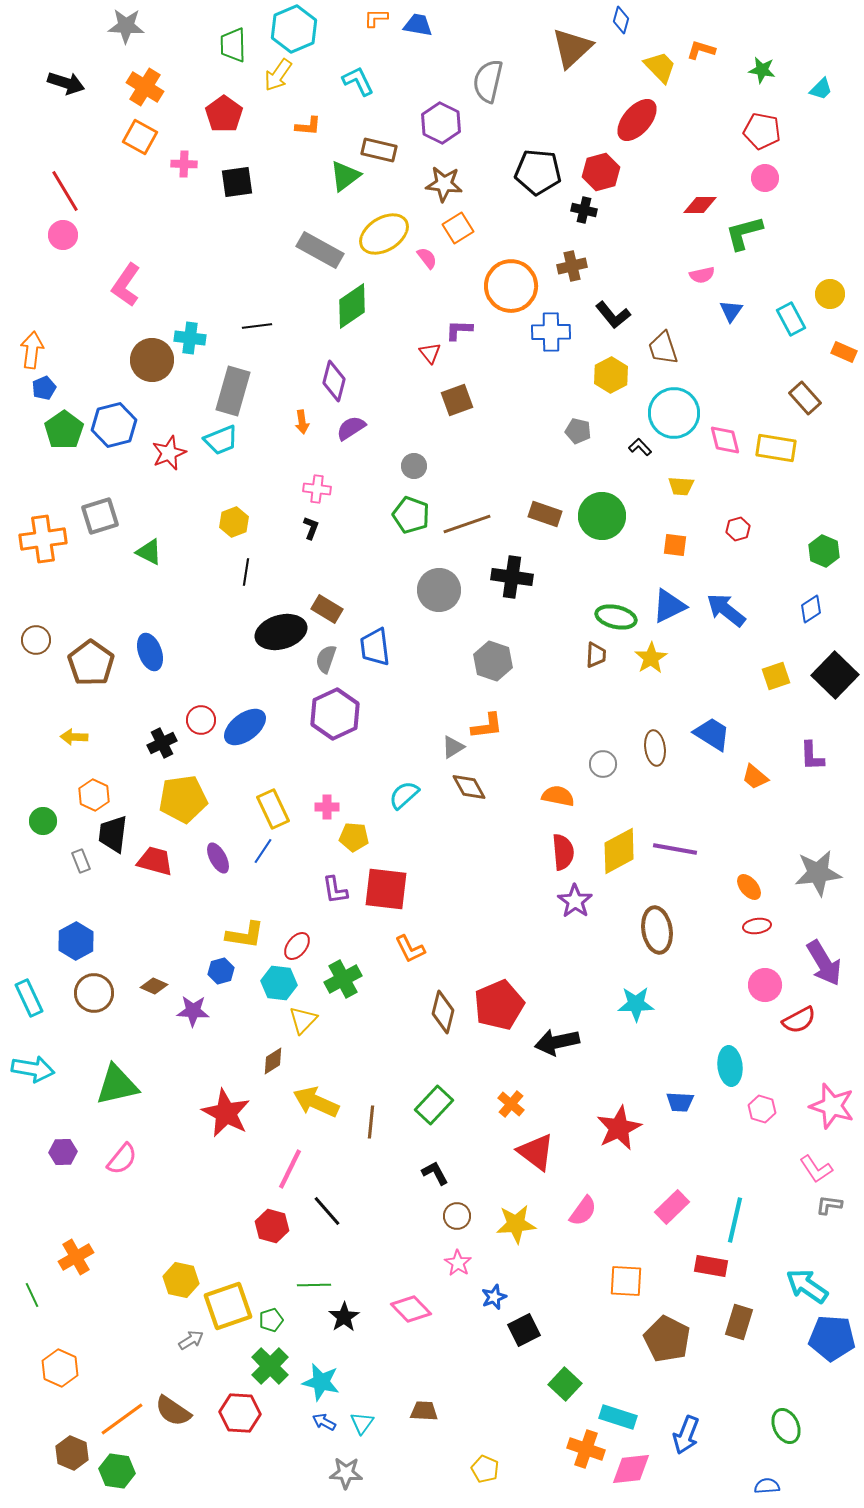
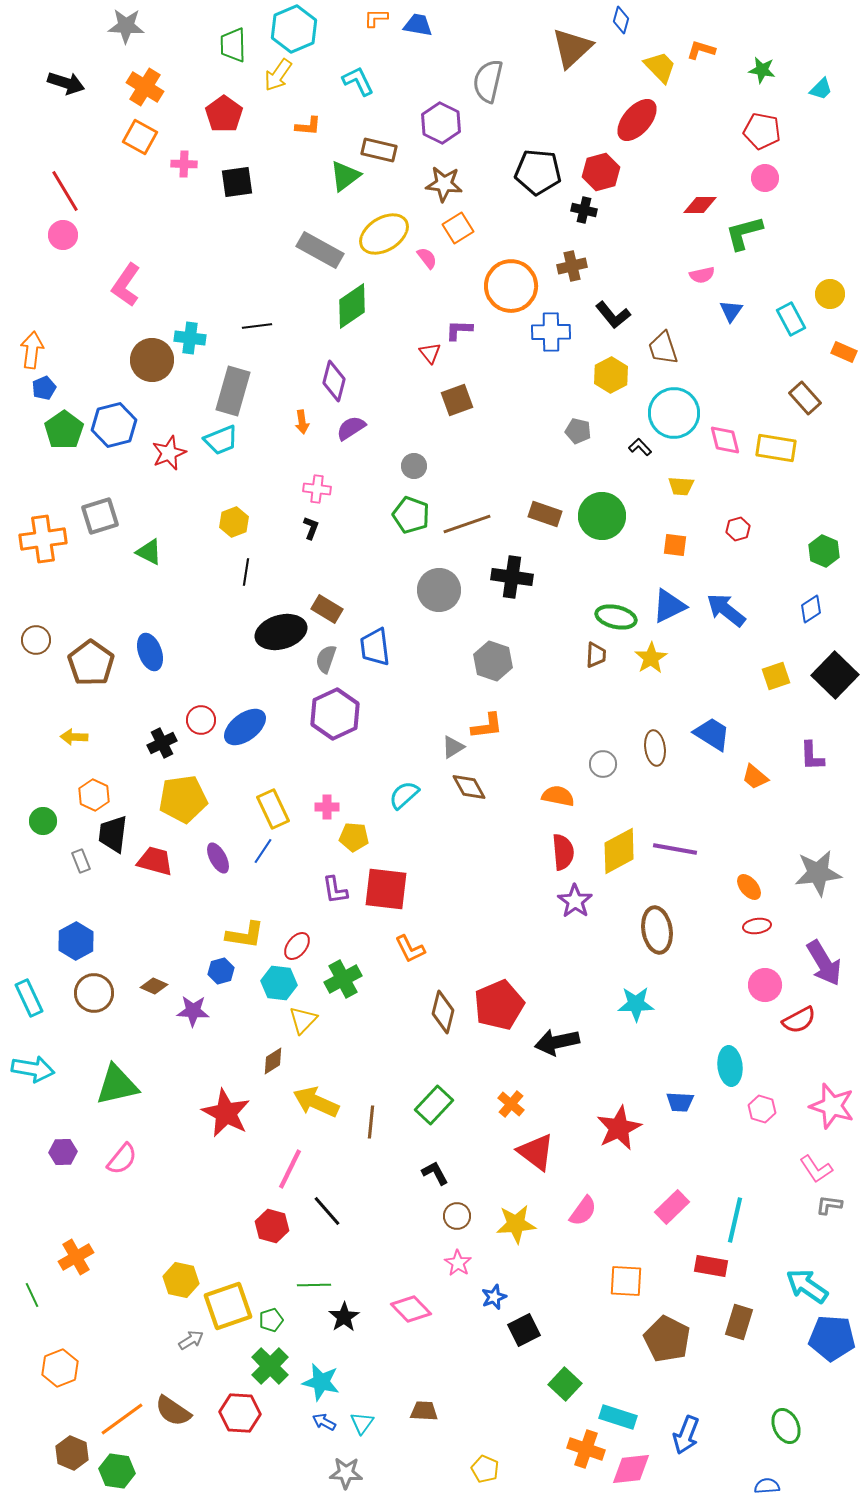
orange hexagon at (60, 1368): rotated 15 degrees clockwise
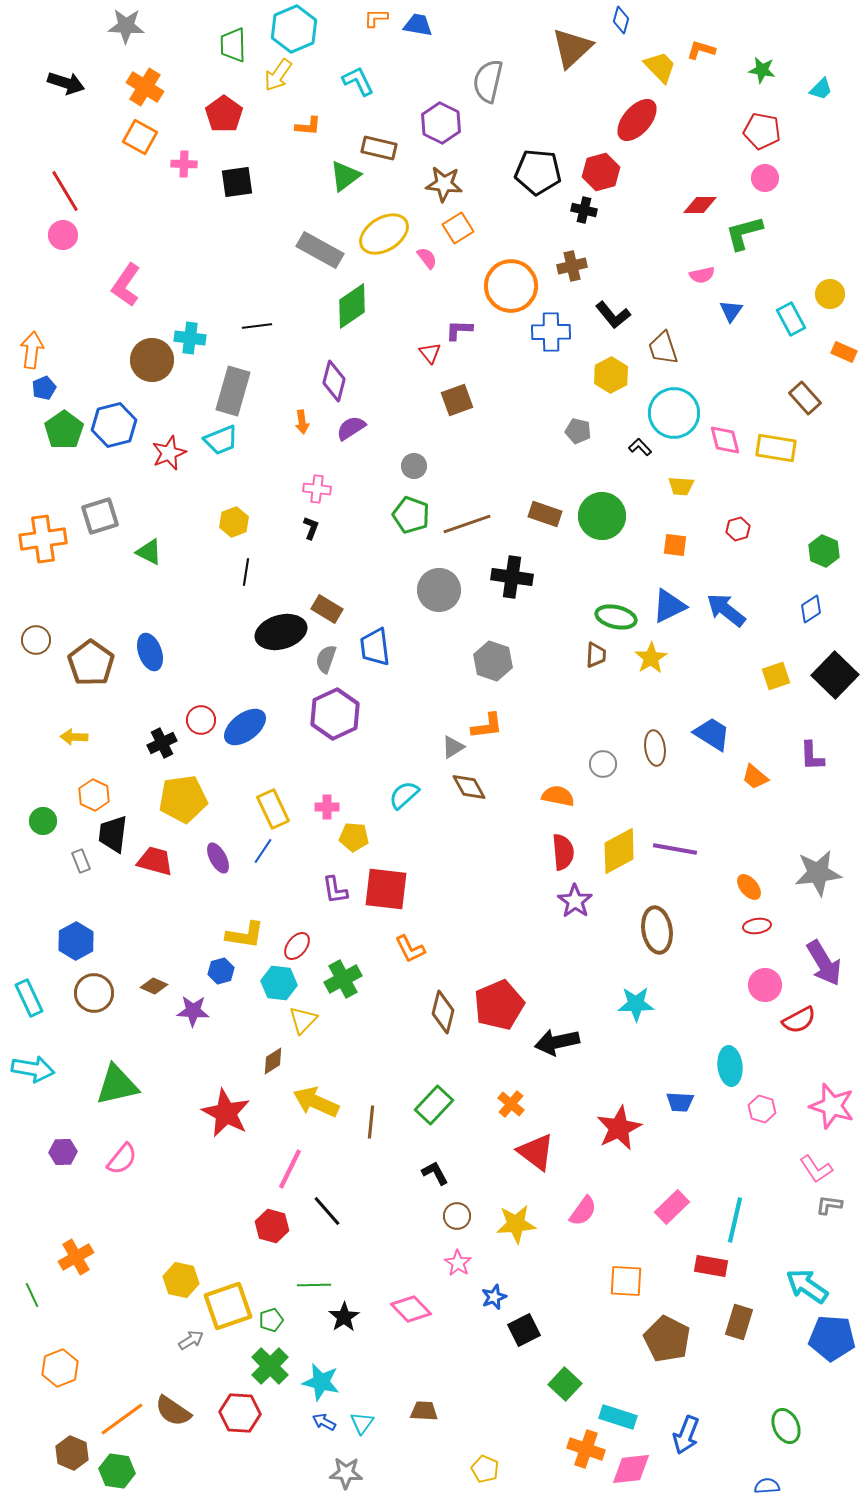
brown rectangle at (379, 150): moved 2 px up
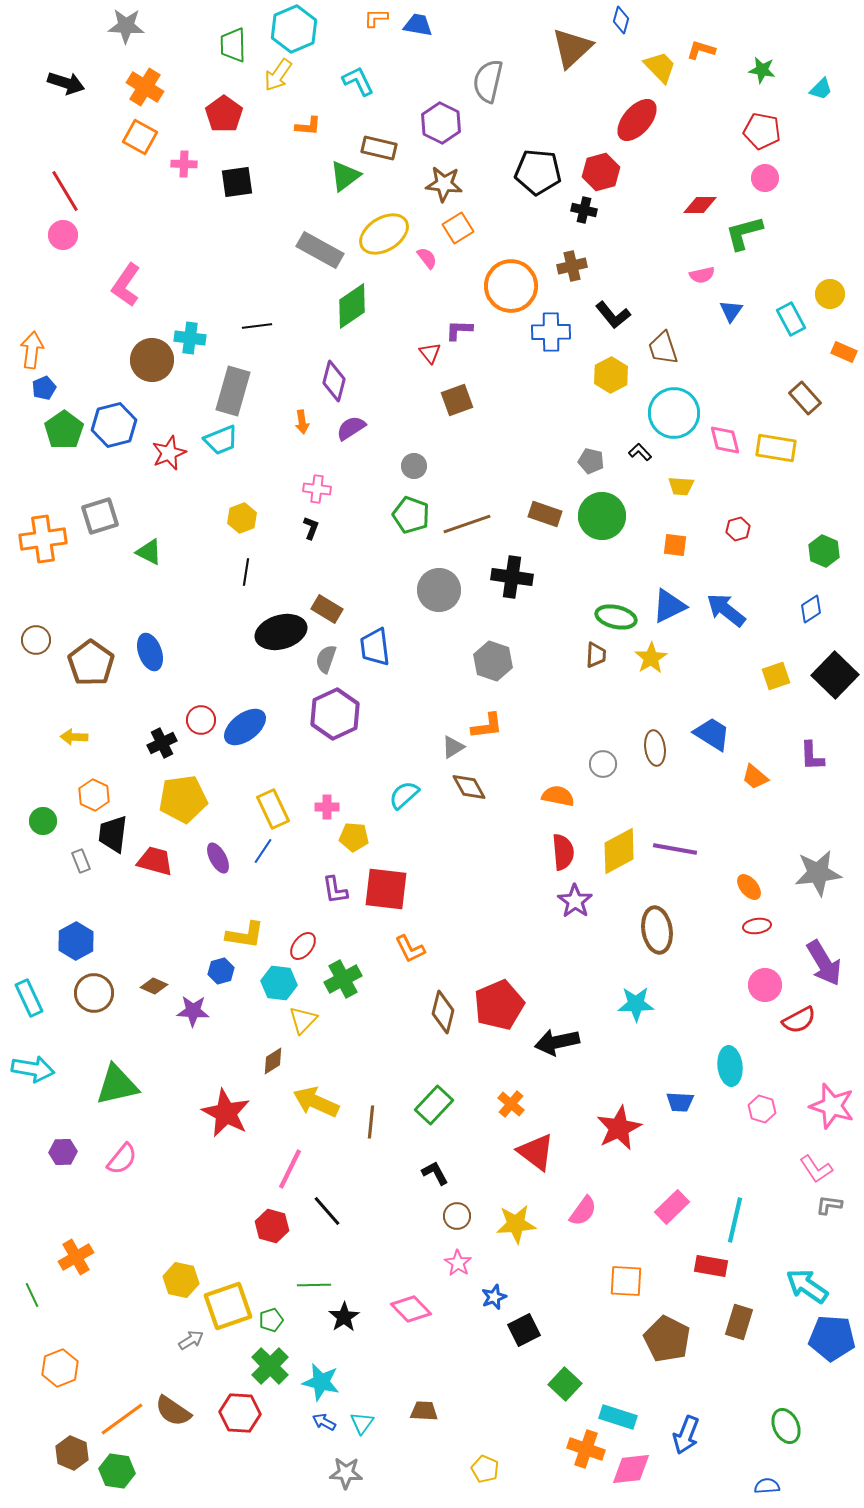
gray pentagon at (578, 431): moved 13 px right, 30 px down
black L-shape at (640, 447): moved 5 px down
yellow hexagon at (234, 522): moved 8 px right, 4 px up
red ellipse at (297, 946): moved 6 px right
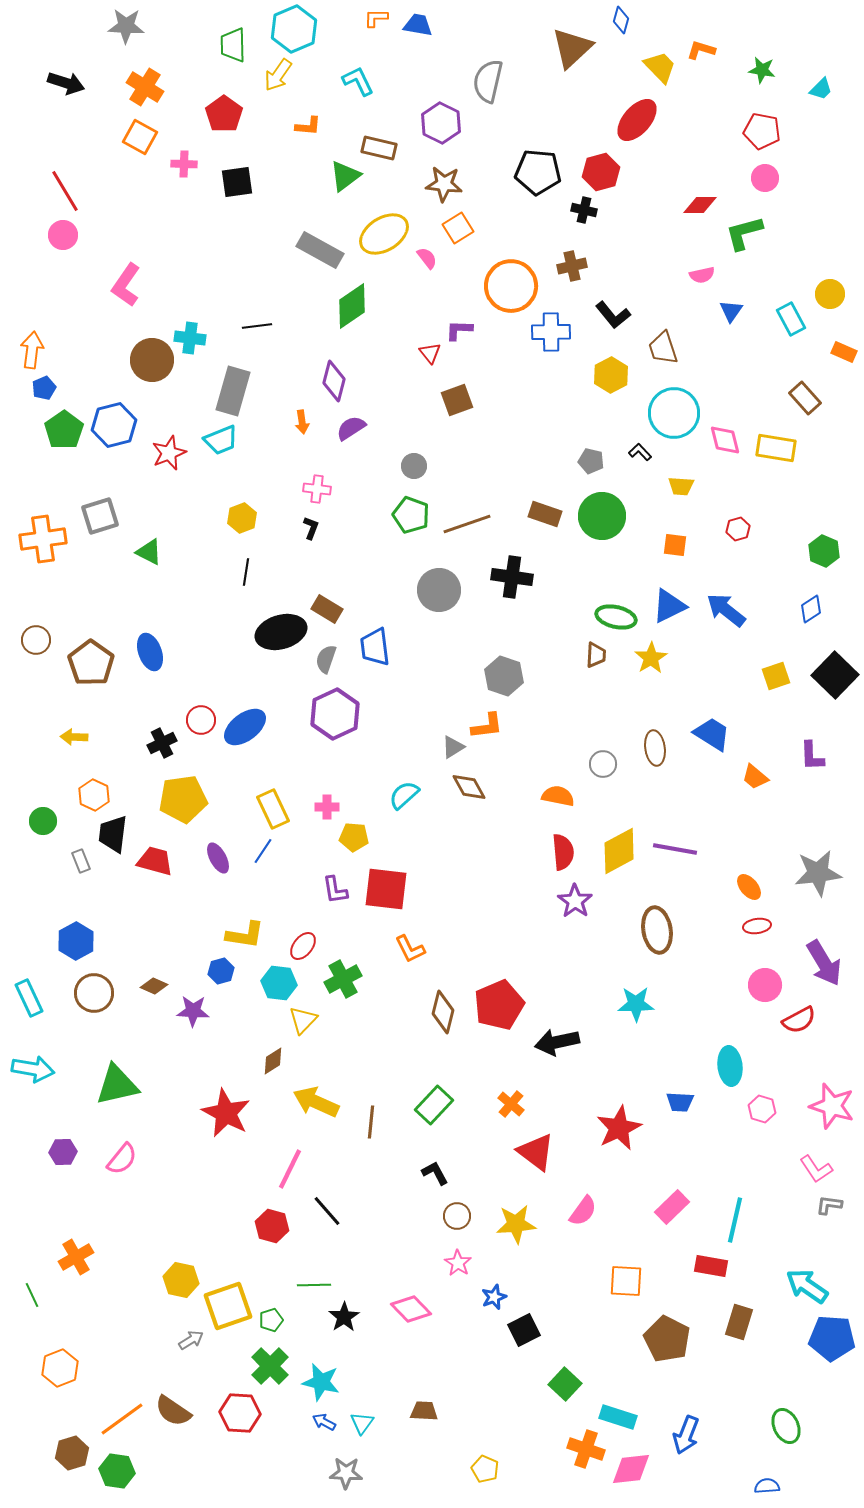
gray hexagon at (493, 661): moved 11 px right, 15 px down
brown hexagon at (72, 1453): rotated 20 degrees clockwise
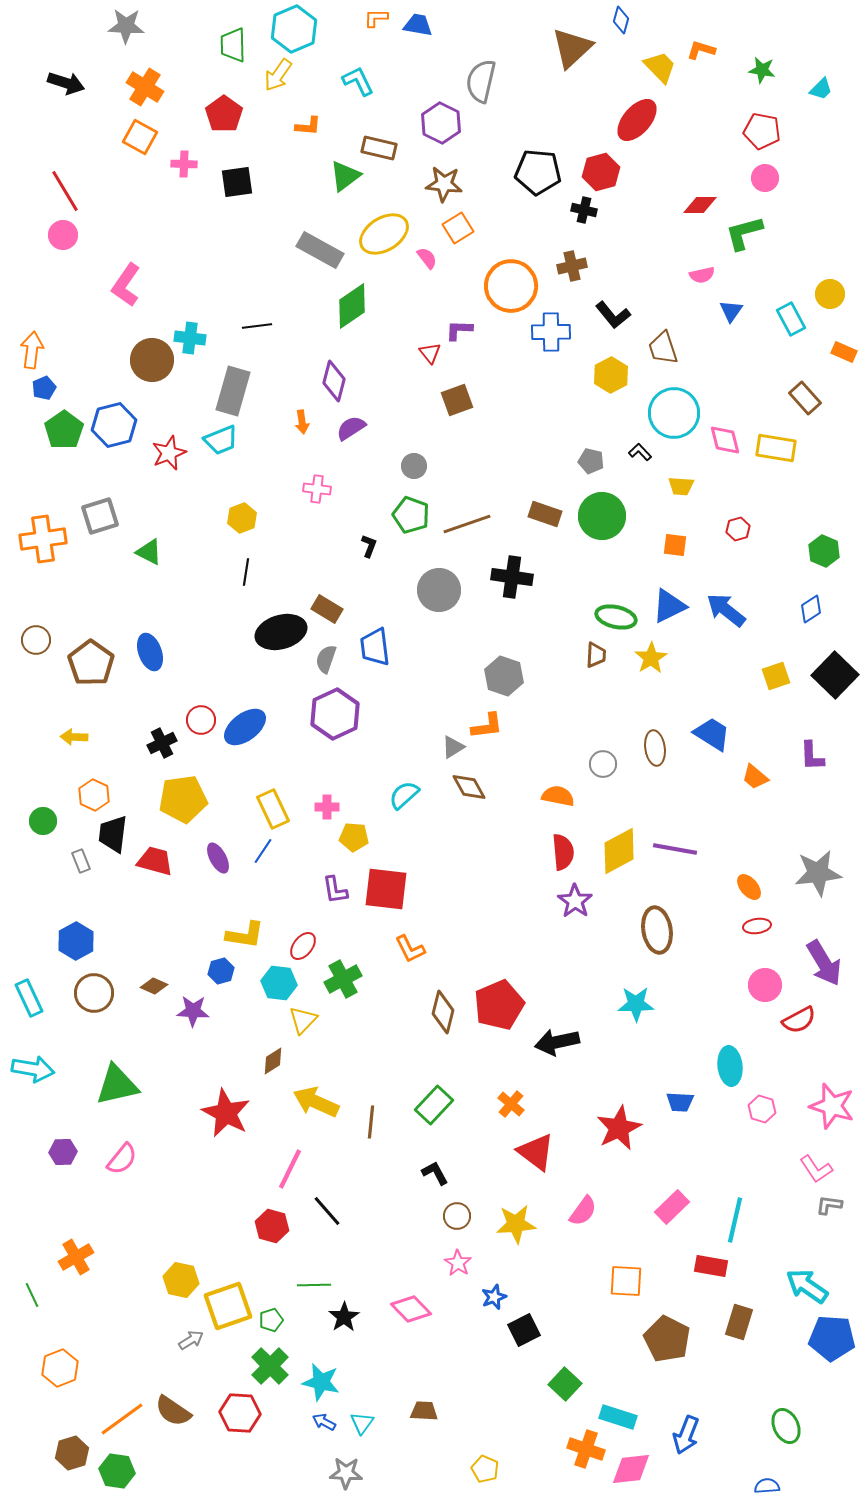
gray semicircle at (488, 81): moved 7 px left
black L-shape at (311, 528): moved 58 px right, 18 px down
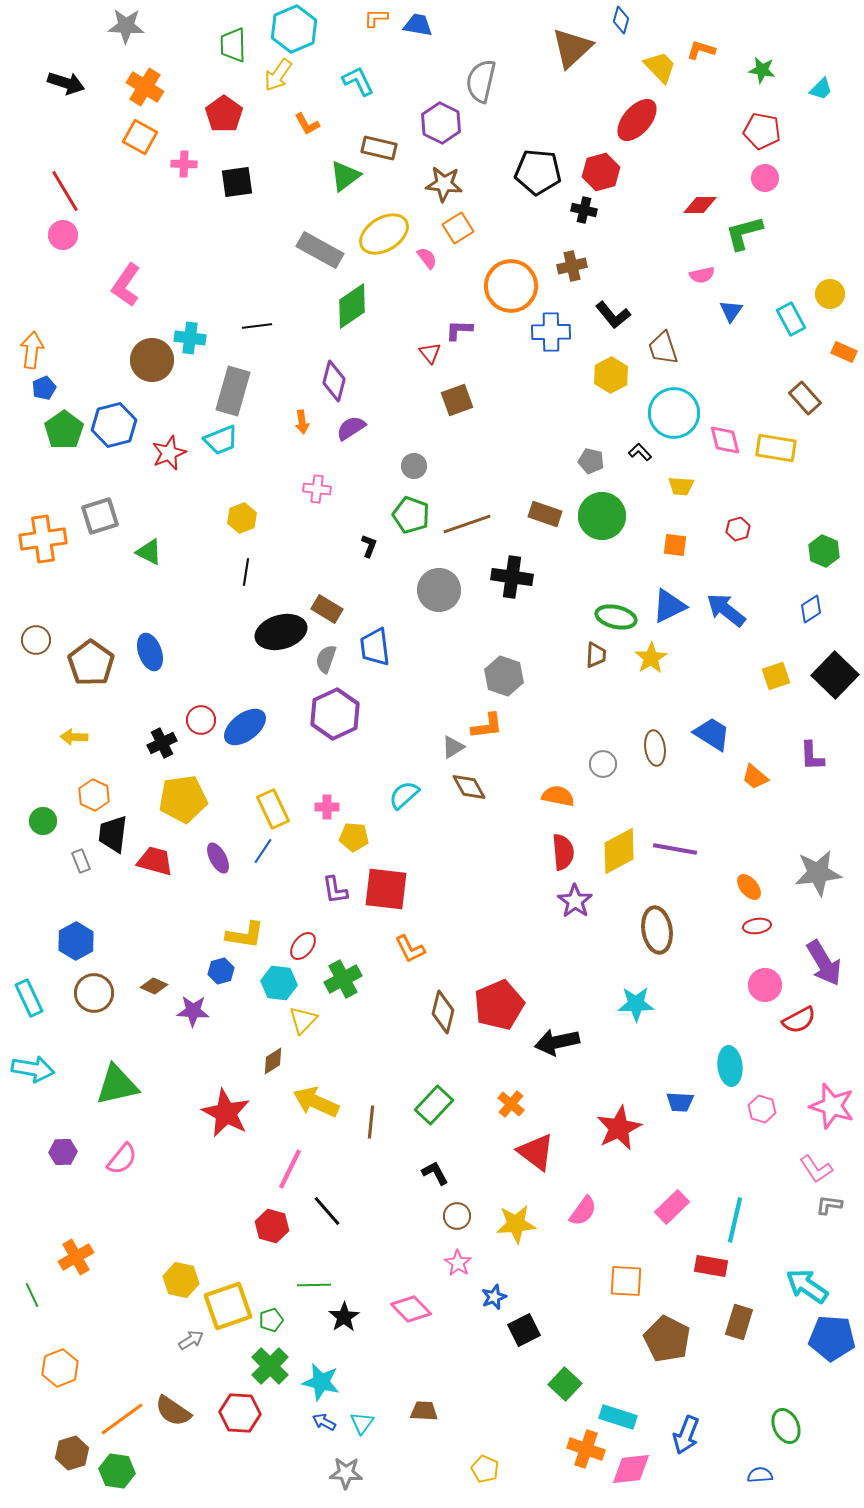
orange L-shape at (308, 126): moved 1 px left, 2 px up; rotated 56 degrees clockwise
blue semicircle at (767, 1486): moved 7 px left, 11 px up
